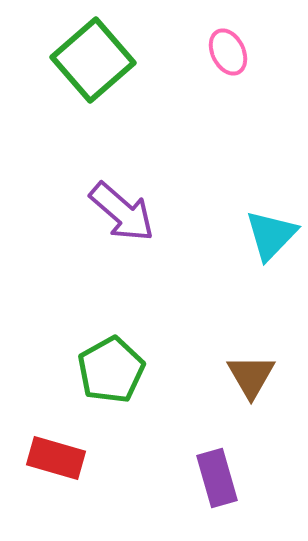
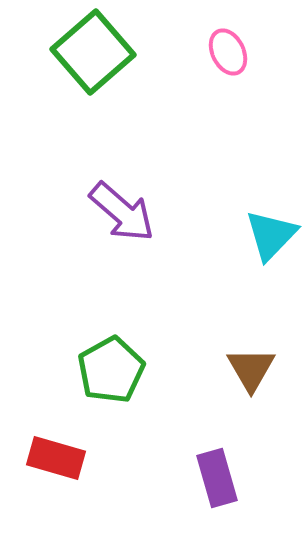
green square: moved 8 px up
brown triangle: moved 7 px up
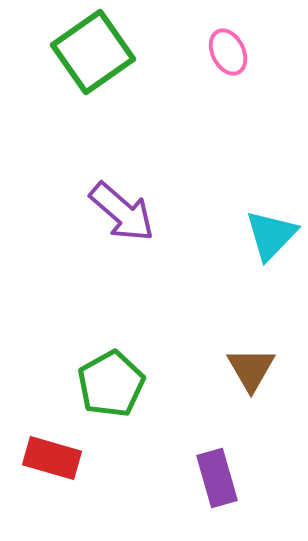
green square: rotated 6 degrees clockwise
green pentagon: moved 14 px down
red rectangle: moved 4 px left
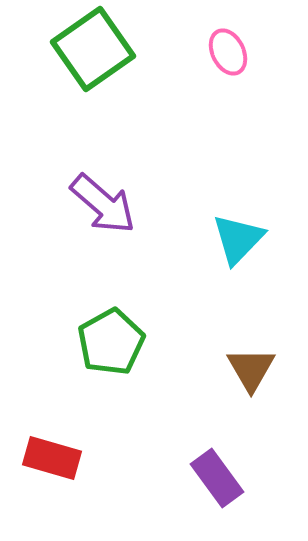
green square: moved 3 px up
purple arrow: moved 19 px left, 8 px up
cyan triangle: moved 33 px left, 4 px down
green pentagon: moved 42 px up
purple rectangle: rotated 20 degrees counterclockwise
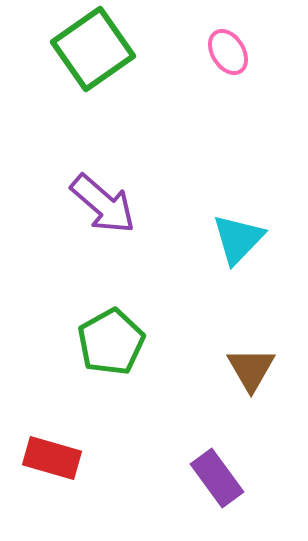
pink ellipse: rotated 6 degrees counterclockwise
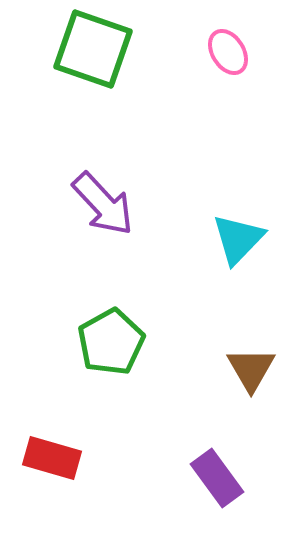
green square: rotated 36 degrees counterclockwise
purple arrow: rotated 6 degrees clockwise
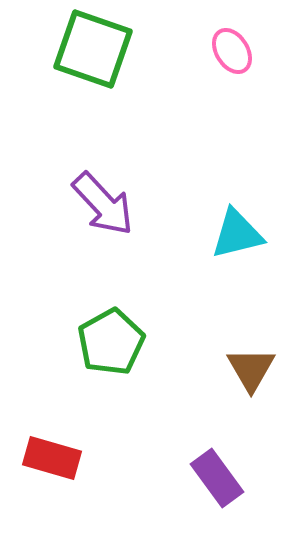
pink ellipse: moved 4 px right, 1 px up
cyan triangle: moved 1 px left, 5 px up; rotated 32 degrees clockwise
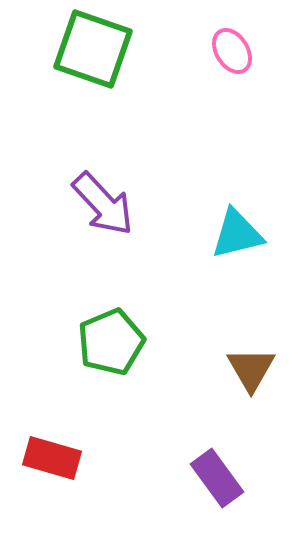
green pentagon: rotated 6 degrees clockwise
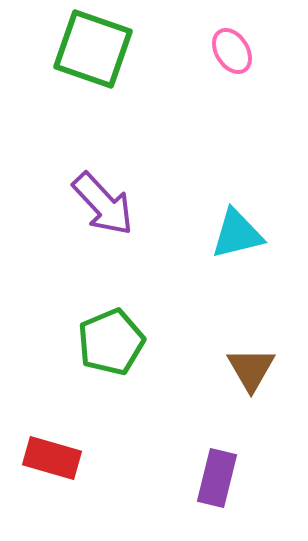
purple rectangle: rotated 50 degrees clockwise
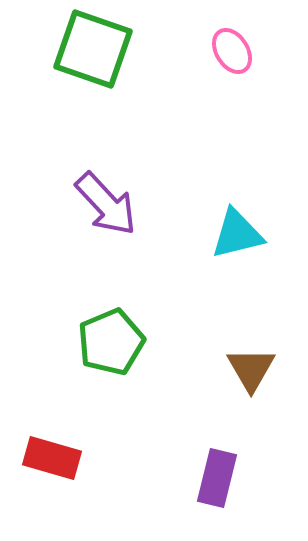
purple arrow: moved 3 px right
